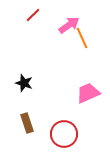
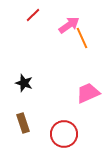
brown rectangle: moved 4 px left
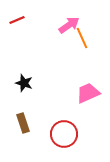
red line: moved 16 px left, 5 px down; rotated 21 degrees clockwise
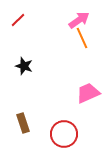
red line: moved 1 px right; rotated 21 degrees counterclockwise
pink arrow: moved 10 px right, 5 px up
black star: moved 17 px up
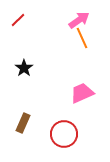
black star: moved 2 px down; rotated 18 degrees clockwise
pink trapezoid: moved 6 px left
brown rectangle: rotated 42 degrees clockwise
